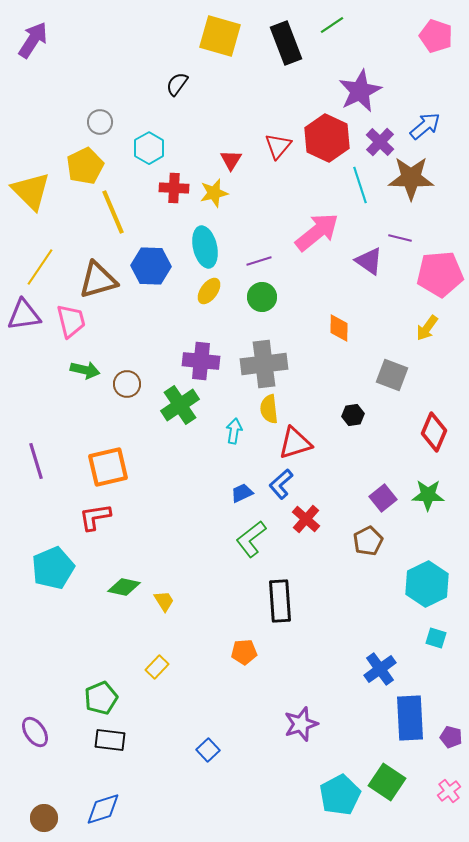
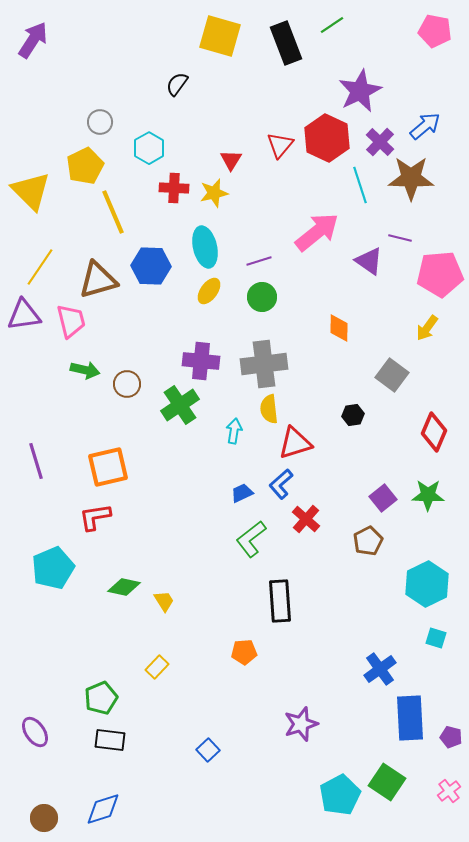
pink pentagon at (436, 36): moved 1 px left, 5 px up; rotated 8 degrees counterclockwise
red triangle at (278, 146): moved 2 px right, 1 px up
gray square at (392, 375): rotated 16 degrees clockwise
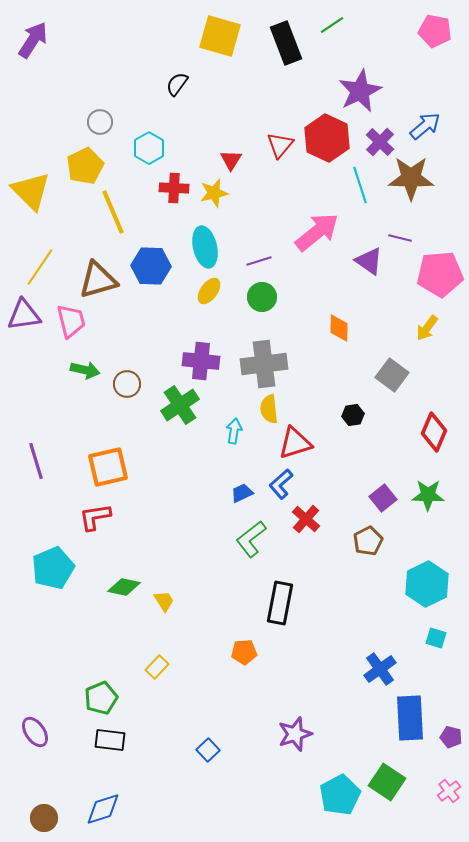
black rectangle at (280, 601): moved 2 px down; rotated 15 degrees clockwise
purple star at (301, 724): moved 6 px left, 10 px down
